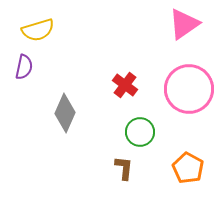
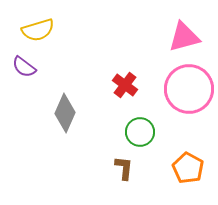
pink triangle: moved 13 px down; rotated 20 degrees clockwise
purple semicircle: rotated 115 degrees clockwise
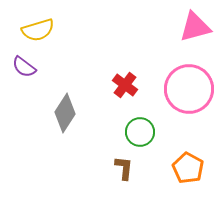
pink triangle: moved 11 px right, 10 px up
gray diamond: rotated 9 degrees clockwise
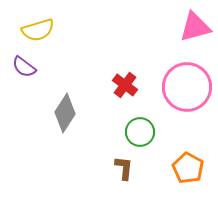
pink circle: moved 2 px left, 2 px up
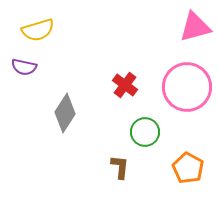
purple semicircle: rotated 25 degrees counterclockwise
green circle: moved 5 px right
brown L-shape: moved 4 px left, 1 px up
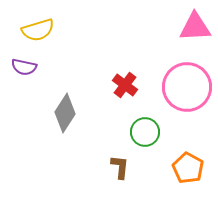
pink triangle: rotated 12 degrees clockwise
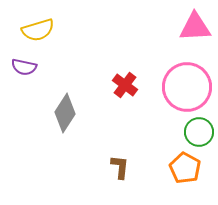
green circle: moved 54 px right
orange pentagon: moved 3 px left
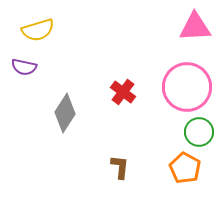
red cross: moved 2 px left, 7 px down
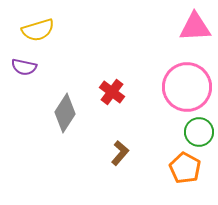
red cross: moved 11 px left
brown L-shape: moved 14 px up; rotated 35 degrees clockwise
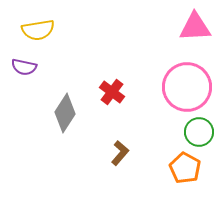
yellow semicircle: rotated 8 degrees clockwise
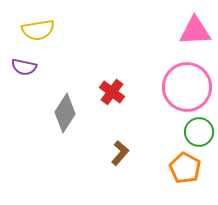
pink triangle: moved 4 px down
